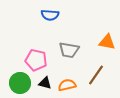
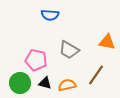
gray trapezoid: rotated 20 degrees clockwise
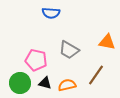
blue semicircle: moved 1 px right, 2 px up
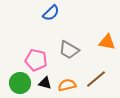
blue semicircle: rotated 48 degrees counterclockwise
brown line: moved 4 px down; rotated 15 degrees clockwise
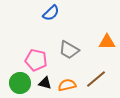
orange triangle: rotated 12 degrees counterclockwise
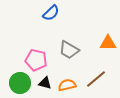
orange triangle: moved 1 px right, 1 px down
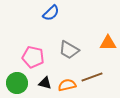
pink pentagon: moved 3 px left, 3 px up
brown line: moved 4 px left, 2 px up; rotated 20 degrees clockwise
green circle: moved 3 px left
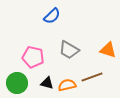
blue semicircle: moved 1 px right, 3 px down
orange triangle: moved 7 px down; rotated 18 degrees clockwise
black triangle: moved 2 px right
